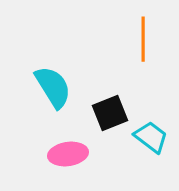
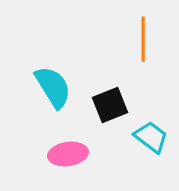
black square: moved 8 px up
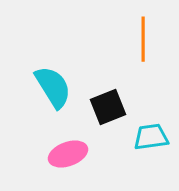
black square: moved 2 px left, 2 px down
cyan trapezoid: rotated 45 degrees counterclockwise
pink ellipse: rotated 12 degrees counterclockwise
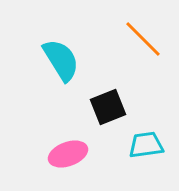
orange line: rotated 45 degrees counterclockwise
cyan semicircle: moved 8 px right, 27 px up
cyan trapezoid: moved 5 px left, 8 px down
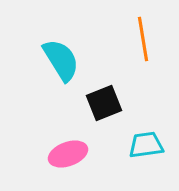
orange line: rotated 36 degrees clockwise
black square: moved 4 px left, 4 px up
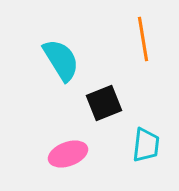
cyan trapezoid: rotated 105 degrees clockwise
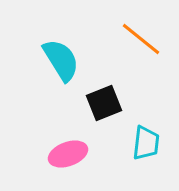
orange line: moved 2 px left; rotated 42 degrees counterclockwise
cyan trapezoid: moved 2 px up
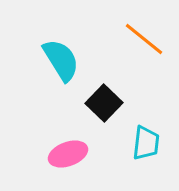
orange line: moved 3 px right
black square: rotated 24 degrees counterclockwise
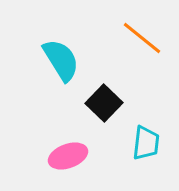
orange line: moved 2 px left, 1 px up
pink ellipse: moved 2 px down
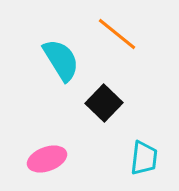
orange line: moved 25 px left, 4 px up
cyan trapezoid: moved 2 px left, 15 px down
pink ellipse: moved 21 px left, 3 px down
